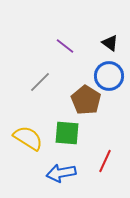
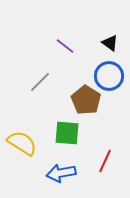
yellow semicircle: moved 6 px left, 5 px down
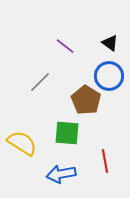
red line: rotated 35 degrees counterclockwise
blue arrow: moved 1 px down
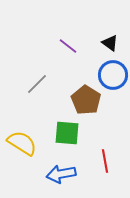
purple line: moved 3 px right
blue circle: moved 4 px right, 1 px up
gray line: moved 3 px left, 2 px down
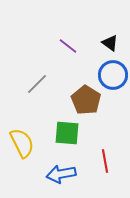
yellow semicircle: rotated 32 degrees clockwise
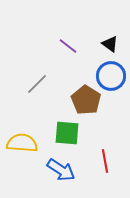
black triangle: moved 1 px down
blue circle: moved 2 px left, 1 px down
yellow semicircle: rotated 60 degrees counterclockwise
blue arrow: moved 4 px up; rotated 136 degrees counterclockwise
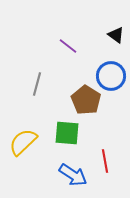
black triangle: moved 6 px right, 9 px up
gray line: rotated 30 degrees counterclockwise
yellow semicircle: moved 1 px right, 1 px up; rotated 48 degrees counterclockwise
blue arrow: moved 12 px right, 5 px down
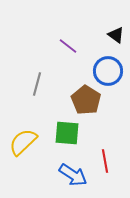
blue circle: moved 3 px left, 5 px up
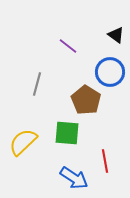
blue circle: moved 2 px right, 1 px down
blue arrow: moved 1 px right, 3 px down
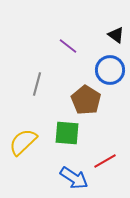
blue circle: moved 2 px up
red line: rotated 70 degrees clockwise
